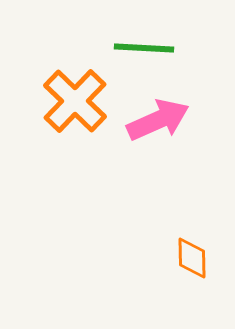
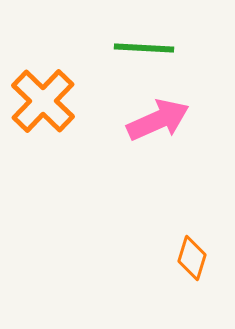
orange cross: moved 32 px left
orange diamond: rotated 18 degrees clockwise
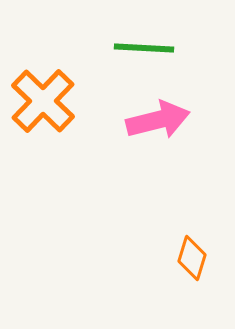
pink arrow: rotated 10 degrees clockwise
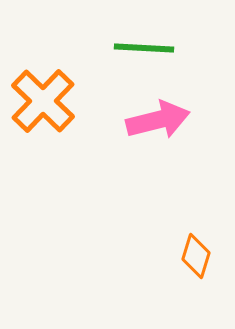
orange diamond: moved 4 px right, 2 px up
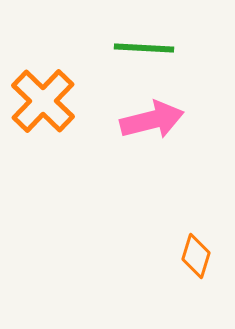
pink arrow: moved 6 px left
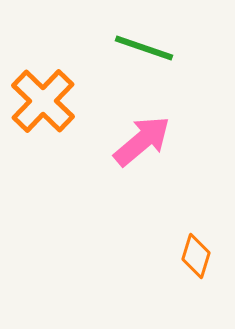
green line: rotated 16 degrees clockwise
pink arrow: moved 10 px left, 21 px down; rotated 26 degrees counterclockwise
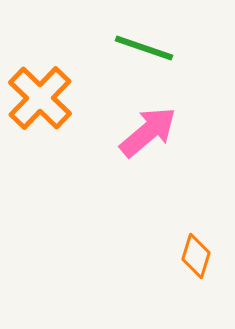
orange cross: moved 3 px left, 3 px up
pink arrow: moved 6 px right, 9 px up
